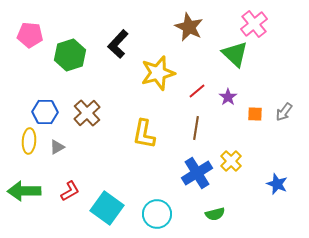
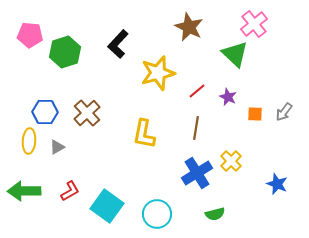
green hexagon: moved 5 px left, 3 px up
purple star: rotated 12 degrees counterclockwise
cyan square: moved 2 px up
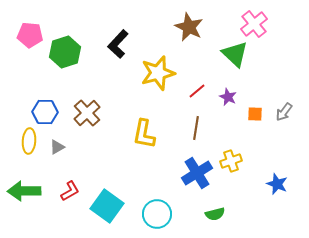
yellow cross: rotated 25 degrees clockwise
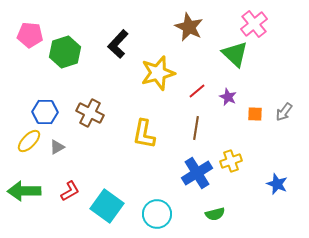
brown cross: moved 3 px right; rotated 20 degrees counterclockwise
yellow ellipse: rotated 40 degrees clockwise
